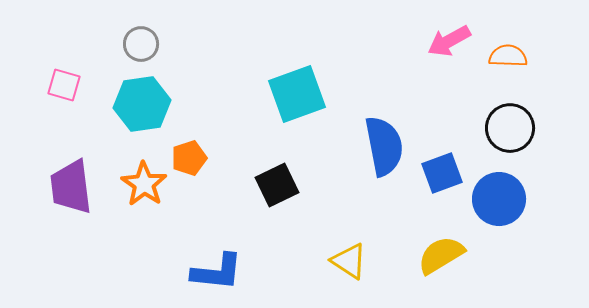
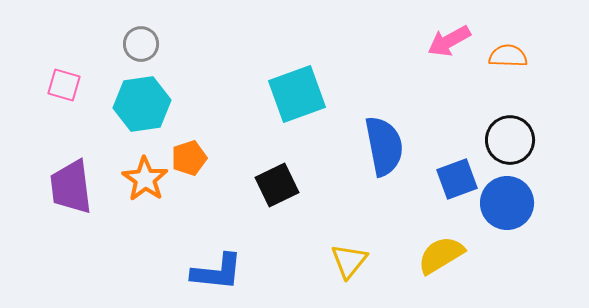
black circle: moved 12 px down
blue square: moved 15 px right, 6 px down
orange star: moved 1 px right, 5 px up
blue circle: moved 8 px right, 4 px down
yellow triangle: rotated 36 degrees clockwise
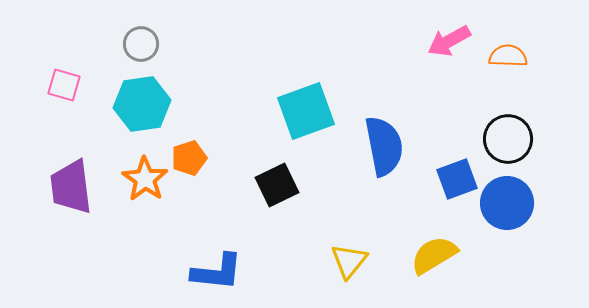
cyan square: moved 9 px right, 17 px down
black circle: moved 2 px left, 1 px up
yellow semicircle: moved 7 px left
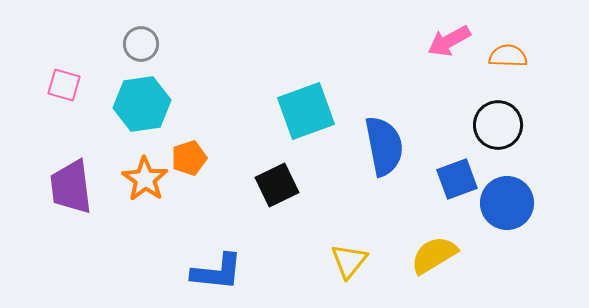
black circle: moved 10 px left, 14 px up
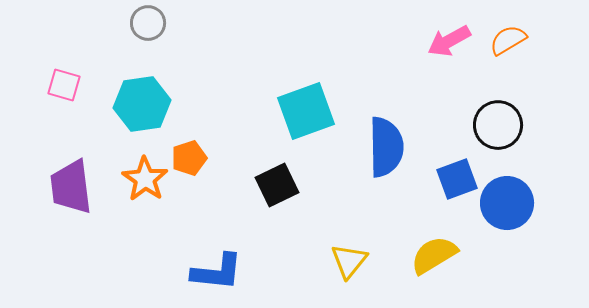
gray circle: moved 7 px right, 21 px up
orange semicircle: moved 16 px up; rotated 33 degrees counterclockwise
blue semicircle: moved 2 px right, 1 px down; rotated 10 degrees clockwise
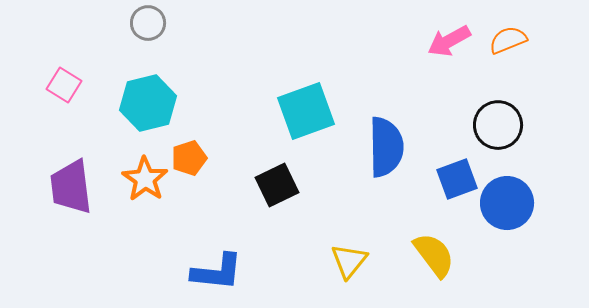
orange semicircle: rotated 9 degrees clockwise
pink square: rotated 16 degrees clockwise
cyan hexagon: moved 6 px right, 1 px up; rotated 6 degrees counterclockwise
yellow semicircle: rotated 84 degrees clockwise
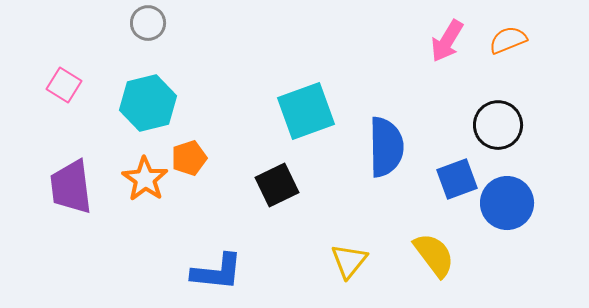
pink arrow: moved 2 px left; rotated 30 degrees counterclockwise
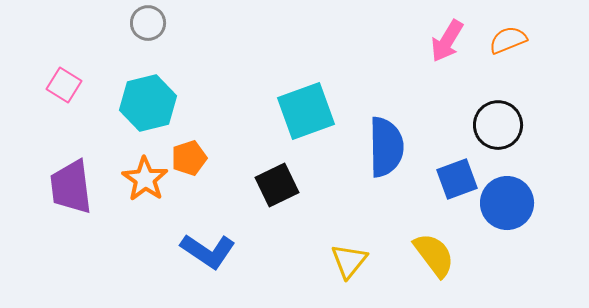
blue L-shape: moved 9 px left, 21 px up; rotated 28 degrees clockwise
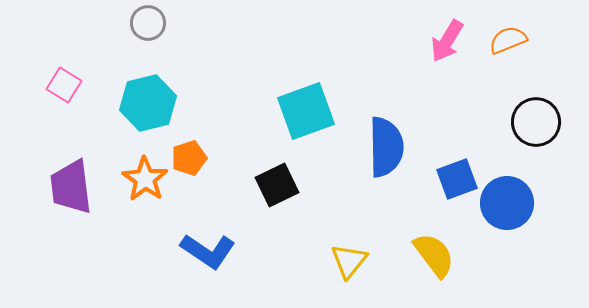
black circle: moved 38 px right, 3 px up
